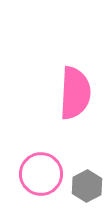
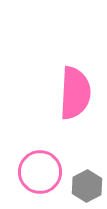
pink circle: moved 1 px left, 2 px up
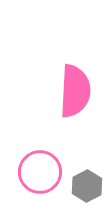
pink semicircle: moved 2 px up
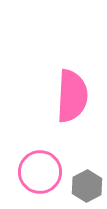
pink semicircle: moved 3 px left, 5 px down
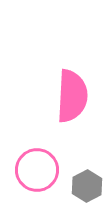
pink circle: moved 3 px left, 2 px up
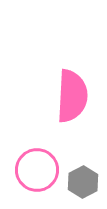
gray hexagon: moved 4 px left, 4 px up
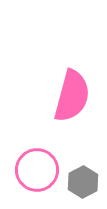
pink semicircle: rotated 12 degrees clockwise
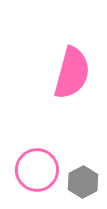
pink semicircle: moved 23 px up
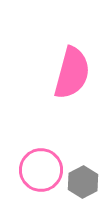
pink circle: moved 4 px right
